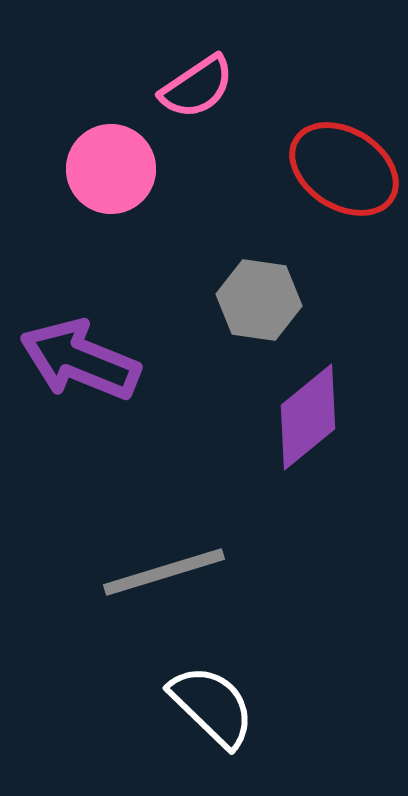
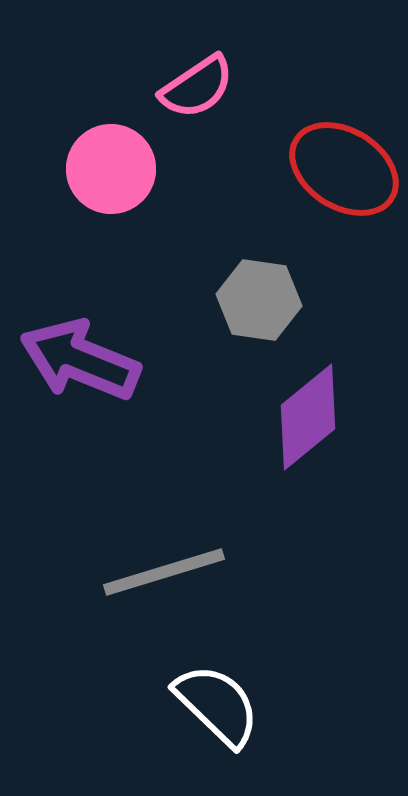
white semicircle: moved 5 px right, 1 px up
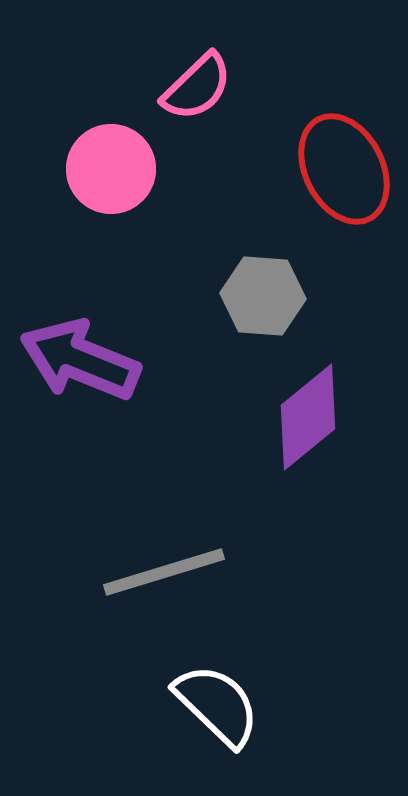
pink semicircle: rotated 10 degrees counterclockwise
red ellipse: rotated 31 degrees clockwise
gray hexagon: moved 4 px right, 4 px up; rotated 4 degrees counterclockwise
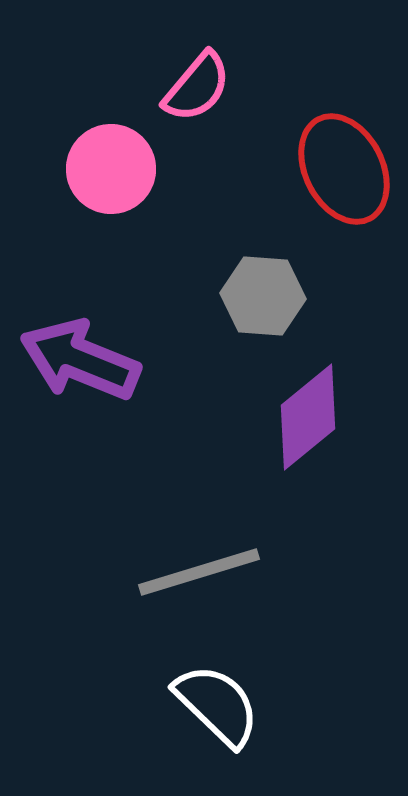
pink semicircle: rotated 6 degrees counterclockwise
gray line: moved 35 px right
